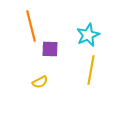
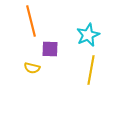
orange line: moved 5 px up
yellow semicircle: moved 8 px left, 14 px up; rotated 42 degrees clockwise
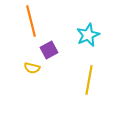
purple square: moved 1 px left, 1 px down; rotated 30 degrees counterclockwise
yellow line: moved 2 px left, 10 px down
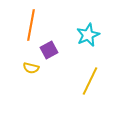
orange line: moved 4 px down; rotated 24 degrees clockwise
yellow semicircle: moved 1 px left
yellow line: moved 1 px right, 1 px down; rotated 16 degrees clockwise
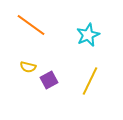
orange line: rotated 64 degrees counterclockwise
purple square: moved 30 px down
yellow semicircle: moved 3 px left, 1 px up
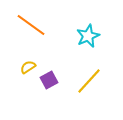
cyan star: moved 1 px down
yellow semicircle: rotated 133 degrees clockwise
yellow line: moved 1 px left; rotated 16 degrees clockwise
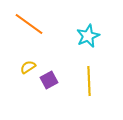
orange line: moved 2 px left, 1 px up
yellow line: rotated 44 degrees counterclockwise
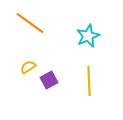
orange line: moved 1 px right, 1 px up
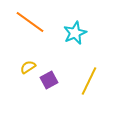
orange line: moved 1 px up
cyan star: moved 13 px left, 3 px up
yellow line: rotated 28 degrees clockwise
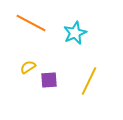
orange line: moved 1 px right, 1 px down; rotated 8 degrees counterclockwise
purple square: rotated 24 degrees clockwise
